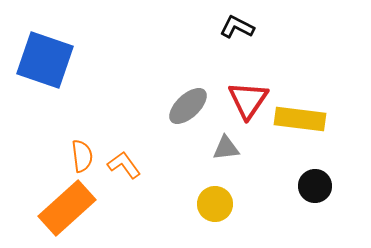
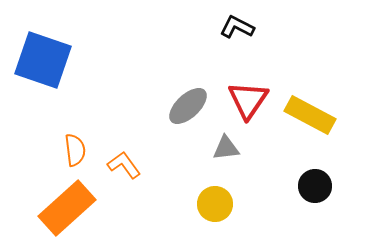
blue square: moved 2 px left
yellow rectangle: moved 10 px right, 4 px up; rotated 21 degrees clockwise
orange semicircle: moved 7 px left, 6 px up
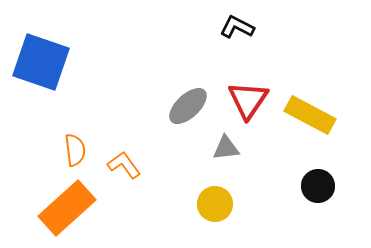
blue square: moved 2 px left, 2 px down
black circle: moved 3 px right
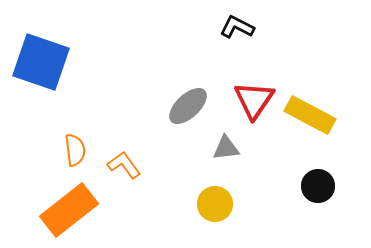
red triangle: moved 6 px right
orange rectangle: moved 2 px right, 2 px down; rotated 4 degrees clockwise
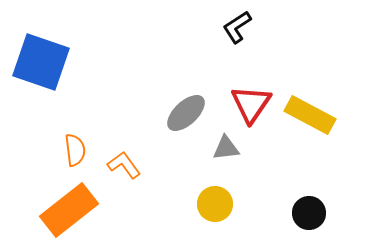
black L-shape: rotated 60 degrees counterclockwise
red triangle: moved 3 px left, 4 px down
gray ellipse: moved 2 px left, 7 px down
black circle: moved 9 px left, 27 px down
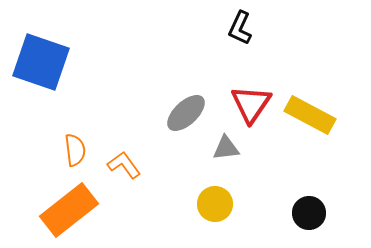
black L-shape: moved 3 px right, 1 px down; rotated 32 degrees counterclockwise
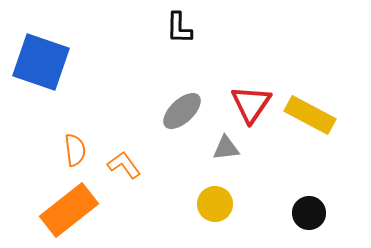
black L-shape: moved 61 px left; rotated 24 degrees counterclockwise
gray ellipse: moved 4 px left, 2 px up
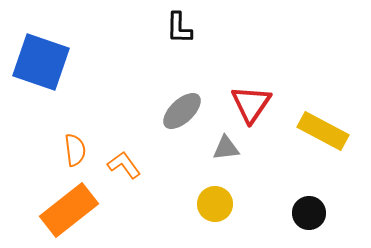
yellow rectangle: moved 13 px right, 16 px down
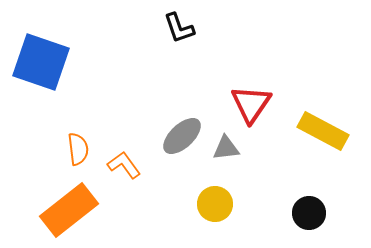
black L-shape: rotated 20 degrees counterclockwise
gray ellipse: moved 25 px down
orange semicircle: moved 3 px right, 1 px up
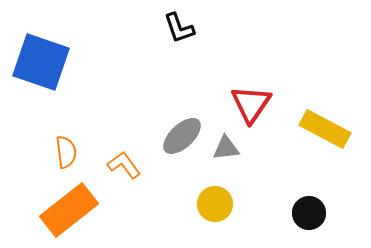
yellow rectangle: moved 2 px right, 2 px up
orange semicircle: moved 12 px left, 3 px down
